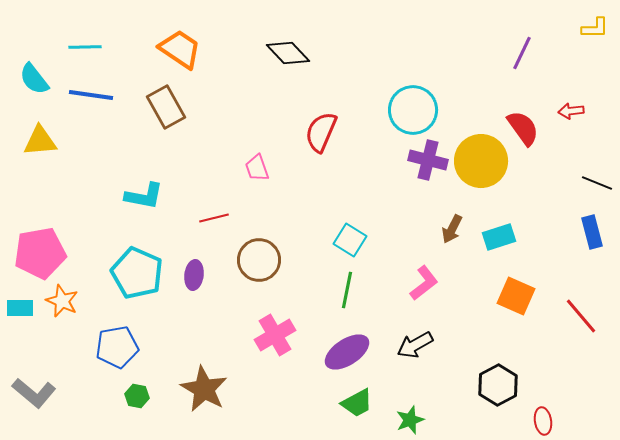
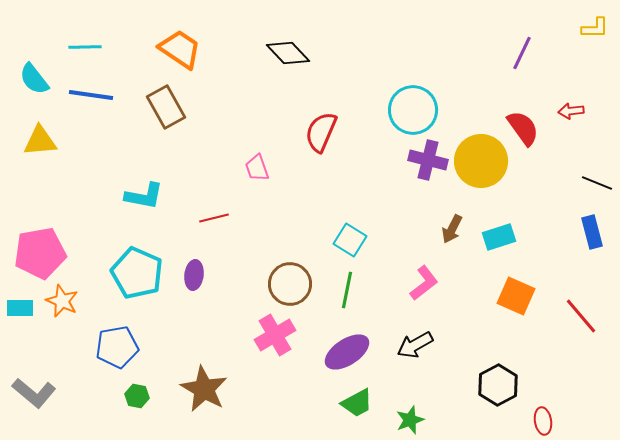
brown circle at (259, 260): moved 31 px right, 24 px down
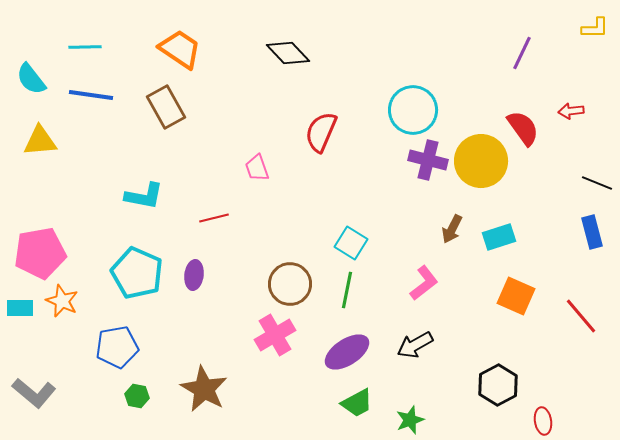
cyan semicircle at (34, 79): moved 3 px left
cyan square at (350, 240): moved 1 px right, 3 px down
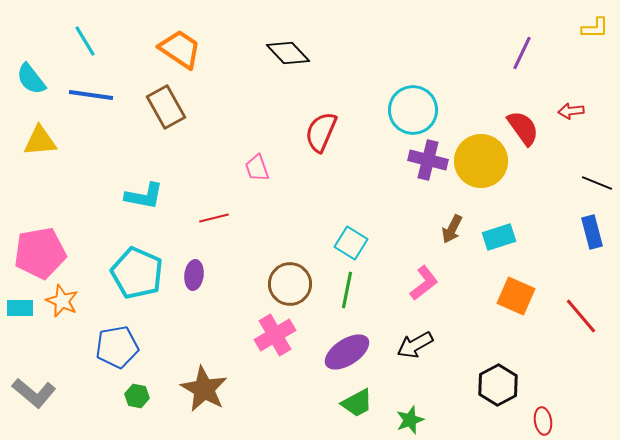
cyan line at (85, 47): moved 6 px up; rotated 60 degrees clockwise
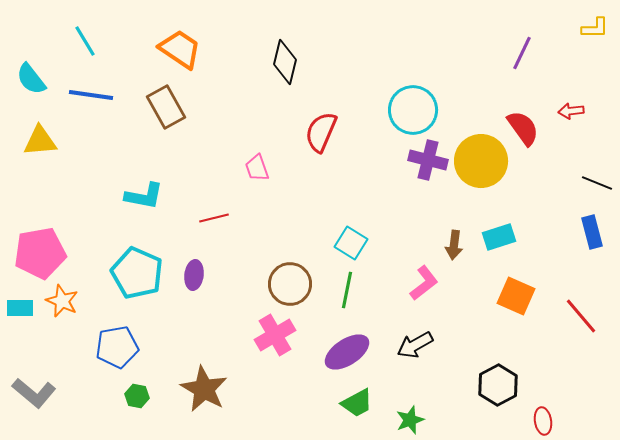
black diamond at (288, 53): moved 3 px left, 9 px down; rotated 57 degrees clockwise
brown arrow at (452, 229): moved 2 px right, 16 px down; rotated 20 degrees counterclockwise
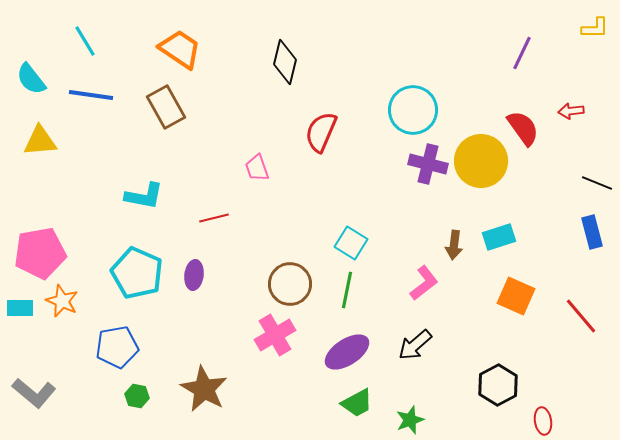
purple cross at (428, 160): moved 4 px down
black arrow at (415, 345): rotated 12 degrees counterclockwise
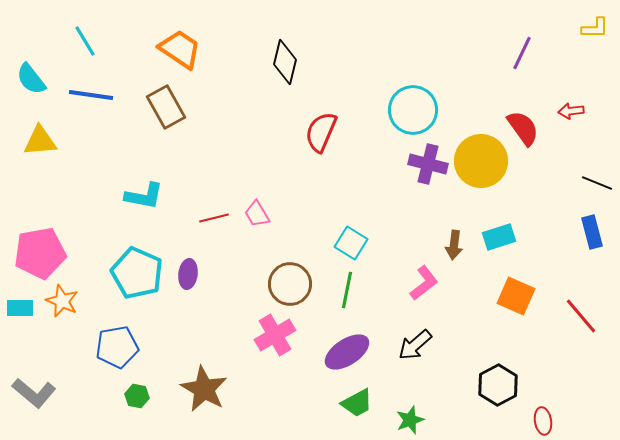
pink trapezoid at (257, 168): moved 46 px down; rotated 12 degrees counterclockwise
purple ellipse at (194, 275): moved 6 px left, 1 px up
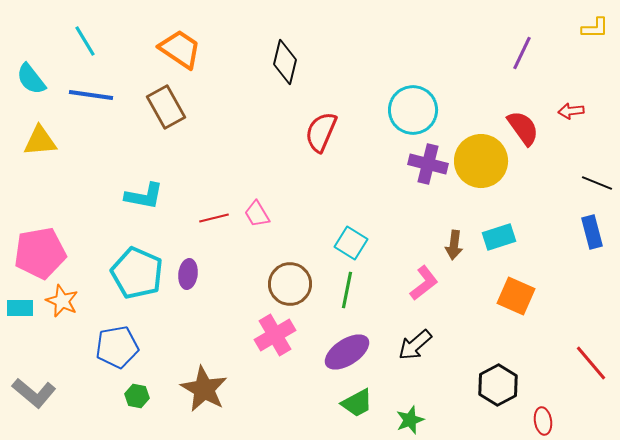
red line at (581, 316): moved 10 px right, 47 px down
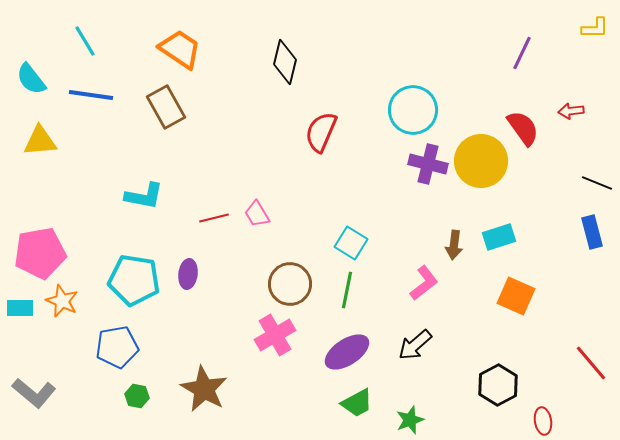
cyan pentagon at (137, 273): moved 3 px left, 7 px down; rotated 15 degrees counterclockwise
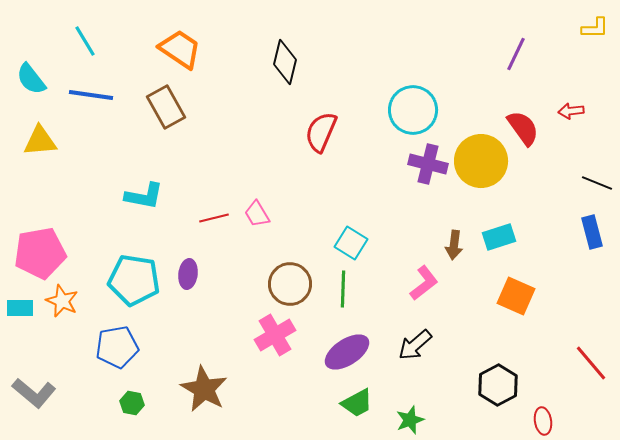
purple line at (522, 53): moved 6 px left, 1 px down
green line at (347, 290): moved 4 px left, 1 px up; rotated 9 degrees counterclockwise
green hexagon at (137, 396): moved 5 px left, 7 px down
